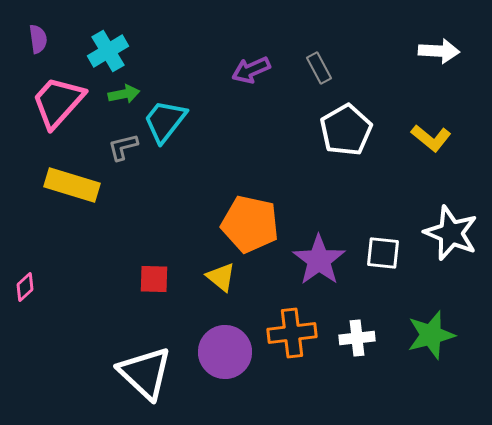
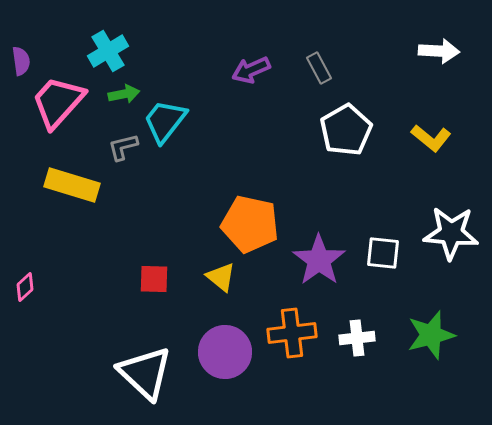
purple semicircle: moved 17 px left, 22 px down
white star: rotated 18 degrees counterclockwise
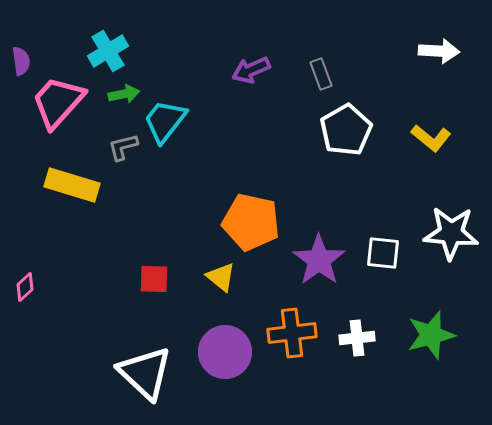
gray rectangle: moved 2 px right, 6 px down; rotated 8 degrees clockwise
orange pentagon: moved 1 px right, 2 px up
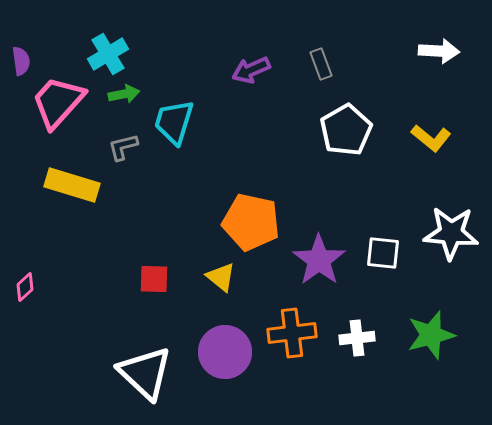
cyan cross: moved 3 px down
gray rectangle: moved 10 px up
cyan trapezoid: moved 9 px right, 1 px down; rotated 21 degrees counterclockwise
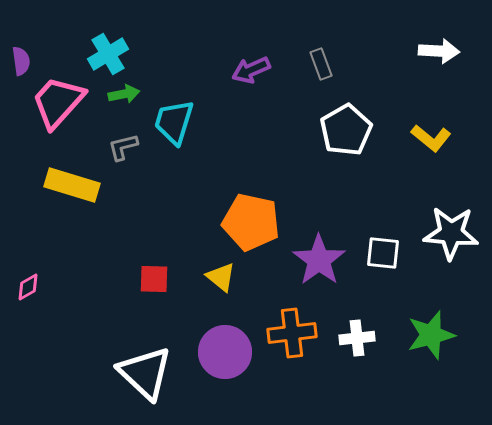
pink diamond: moved 3 px right; rotated 12 degrees clockwise
